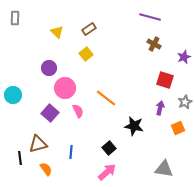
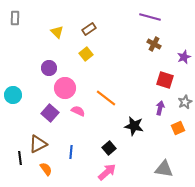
pink semicircle: rotated 40 degrees counterclockwise
brown triangle: rotated 12 degrees counterclockwise
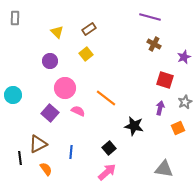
purple circle: moved 1 px right, 7 px up
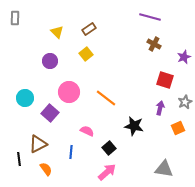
pink circle: moved 4 px right, 4 px down
cyan circle: moved 12 px right, 3 px down
pink semicircle: moved 9 px right, 20 px down
black line: moved 1 px left, 1 px down
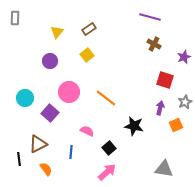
yellow triangle: rotated 24 degrees clockwise
yellow square: moved 1 px right, 1 px down
orange square: moved 2 px left, 3 px up
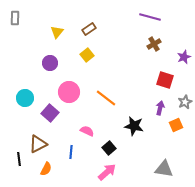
brown cross: rotated 32 degrees clockwise
purple circle: moved 2 px down
orange semicircle: rotated 64 degrees clockwise
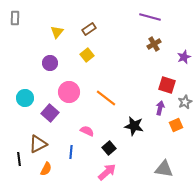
red square: moved 2 px right, 5 px down
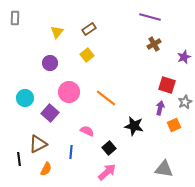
orange square: moved 2 px left
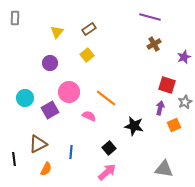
purple square: moved 3 px up; rotated 18 degrees clockwise
pink semicircle: moved 2 px right, 15 px up
black line: moved 5 px left
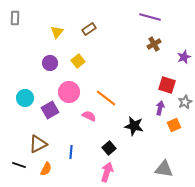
yellow square: moved 9 px left, 6 px down
black line: moved 5 px right, 6 px down; rotated 64 degrees counterclockwise
pink arrow: rotated 30 degrees counterclockwise
